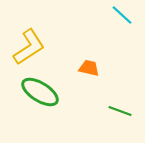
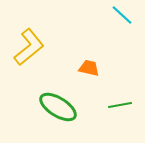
yellow L-shape: rotated 6 degrees counterclockwise
green ellipse: moved 18 px right, 15 px down
green line: moved 6 px up; rotated 30 degrees counterclockwise
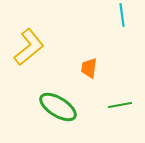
cyan line: rotated 40 degrees clockwise
orange trapezoid: rotated 95 degrees counterclockwise
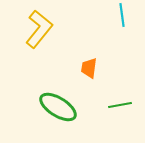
yellow L-shape: moved 10 px right, 18 px up; rotated 12 degrees counterclockwise
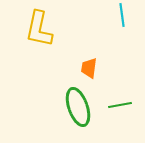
yellow L-shape: rotated 153 degrees clockwise
green ellipse: moved 20 px right; rotated 39 degrees clockwise
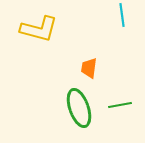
yellow L-shape: rotated 87 degrees counterclockwise
green ellipse: moved 1 px right, 1 px down
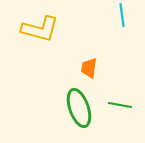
yellow L-shape: moved 1 px right
green line: rotated 20 degrees clockwise
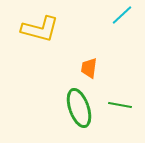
cyan line: rotated 55 degrees clockwise
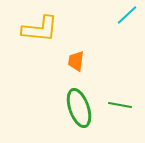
cyan line: moved 5 px right
yellow L-shape: rotated 9 degrees counterclockwise
orange trapezoid: moved 13 px left, 7 px up
